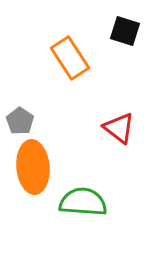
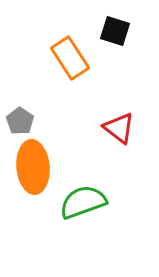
black square: moved 10 px left
green semicircle: rotated 24 degrees counterclockwise
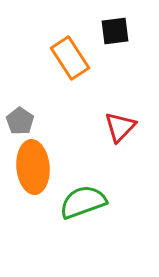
black square: rotated 24 degrees counterclockwise
red triangle: moved 1 px right, 1 px up; rotated 36 degrees clockwise
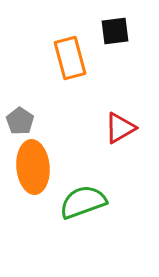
orange rectangle: rotated 18 degrees clockwise
red triangle: moved 1 px down; rotated 16 degrees clockwise
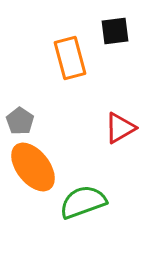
orange ellipse: rotated 33 degrees counterclockwise
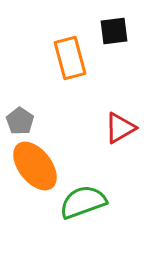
black square: moved 1 px left
orange ellipse: moved 2 px right, 1 px up
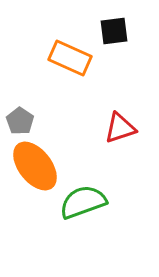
orange rectangle: rotated 51 degrees counterclockwise
red triangle: rotated 12 degrees clockwise
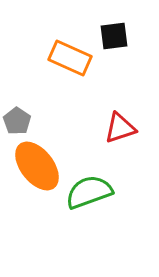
black square: moved 5 px down
gray pentagon: moved 3 px left
orange ellipse: moved 2 px right
green semicircle: moved 6 px right, 10 px up
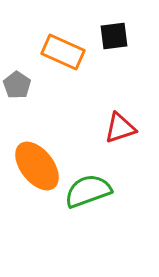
orange rectangle: moved 7 px left, 6 px up
gray pentagon: moved 36 px up
green semicircle: moved 1 px left, 1 px up
